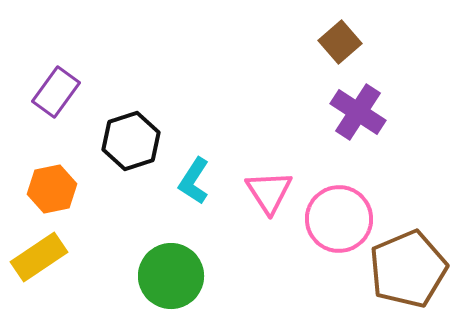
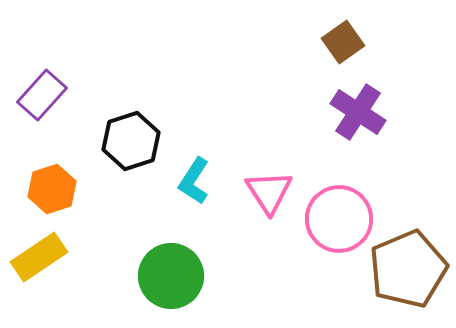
brown square: moved 3 px right; rotated 6 degrees clockwise
purple rectangle: moved 14 px left, 3 px down; rotated 6 degrees clockwise
orange hexagon: rotated 6 degrees counterclockwise
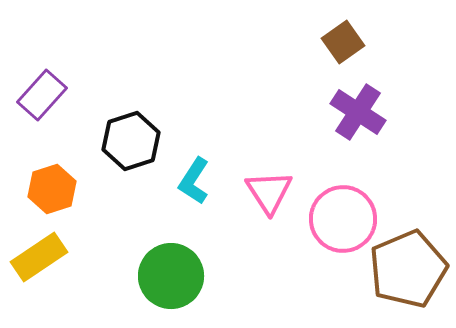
pink circle: moved 4 px right
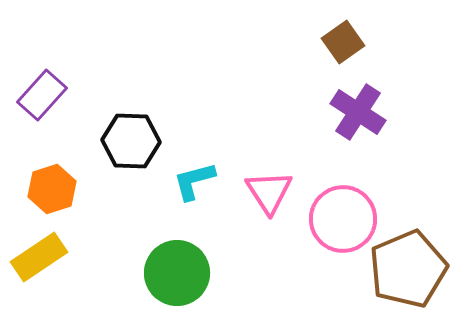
black hexagon: rotated 20 degrees clockwise
cyan L-shape: rotated 42 degrees clockwise
green circle: moved 6 px right, 3 px up
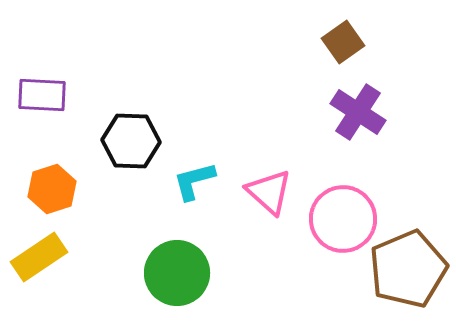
purple rectangle: rotated 51 degrees clockwise
pink triangle: rotated 15 degrees counterclockwise
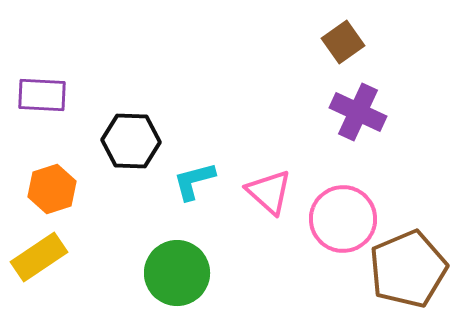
purple cross: rotated 8 degrees counterclockwise
